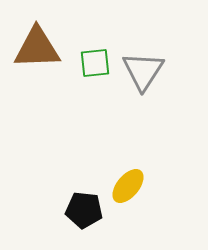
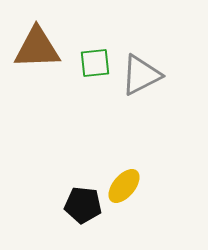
gray triangle: moved 2 px left, 4 px down; rotated 30 degrees clockwise
yellow ellipse: moved 4 px left
black pentagon: moved 1 px left, 5 px up
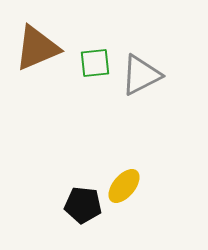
brown triangle: rotated 21 degrees counterclockwise
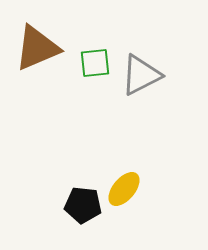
yellow ellipse: moved 3 px down
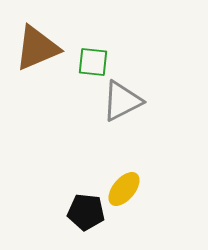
green square: moved 2 px left, 1 px up; rotated 12 degrees clockwise
gray triangle: moved 19 px left, 26 px down
black pentagon: moved 3 px right, 7 px down
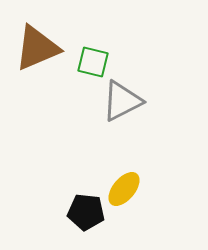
green square: rotated 8 degrees clockwise
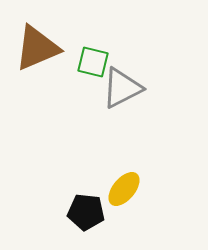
gray triangle: moved 13 px up
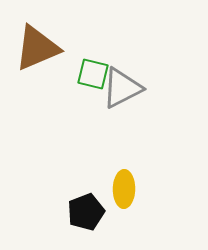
green square: moved 12 px down
yellow ellipse: rotated 39 degrees counterclockwise
black pentagon: rotated 27 degrees counterclockwise
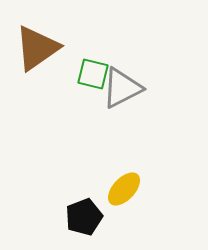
brown triangle: rotated 12 degrees counterclockwise
yellow ellipse: rotated 42 degrees clockwise
black pentagon: moved 2 px left, 5 px down
